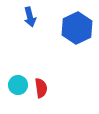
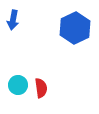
blue arrow: moved 17 px left, 3 px down; rotated 24 degrees clockwise
blue hexagon: moved 2 px left
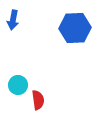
blue hexagon: rotated 24 degrees clockwise
red semicircle: moved 3 px left, 12 px down
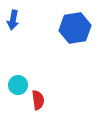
blue hexagon: rotated 8 degrees counterclockwise
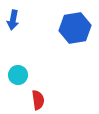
cyan circle: moved 10 px up
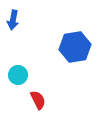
blue hexagon: moved 19 px down
red semicircle: rotated 18 degrees counterclockwise
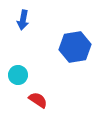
blue arrow: moved 10 px right
red semicircle: rotated 30 degrees counterclockwise
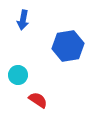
blue hexagon: moved 7 px left, 1 px up
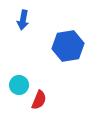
cyan circle: moved 1 px right, 10 px down
red semicircle: moved 1 px right; rotated 78 degrees clockwise
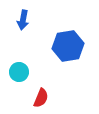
cyan circle: moved 13 px up
red semicircle: moved 2 px right, 2 px up
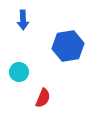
blue arrow: rotated 12 degrees counterclockwise
red semicircle: moved 2 px right
